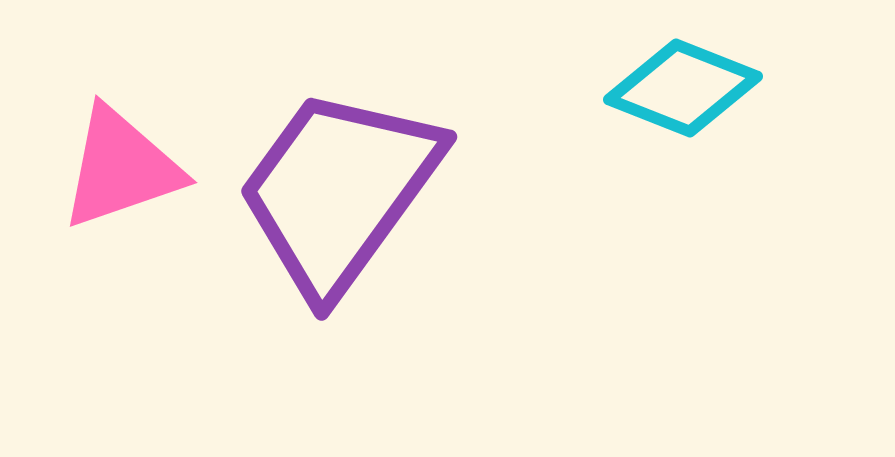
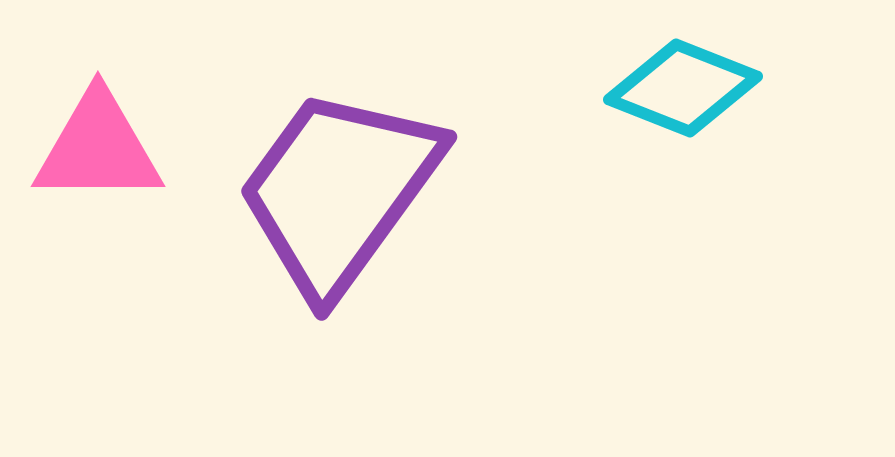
pink triangle: moved 23 px left, 20 px up; rotated 19 degrees clockwise
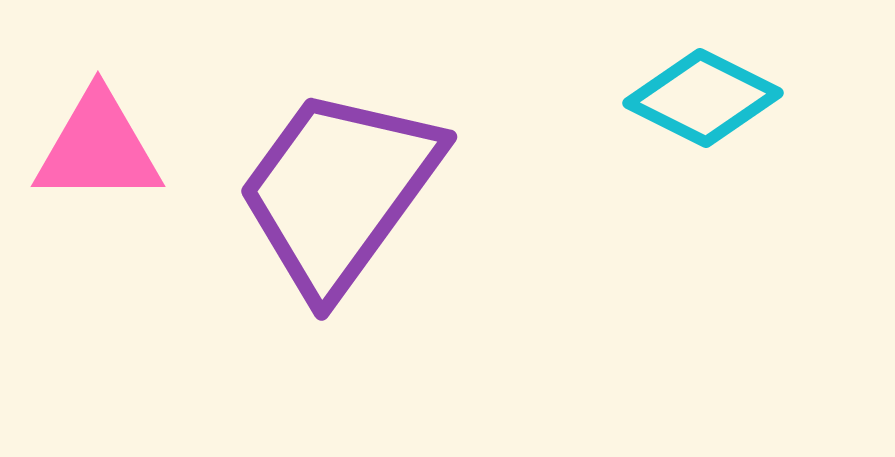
cyan diamond: moved 20 px right, 10 px down; rotated 5 degrees clockwise
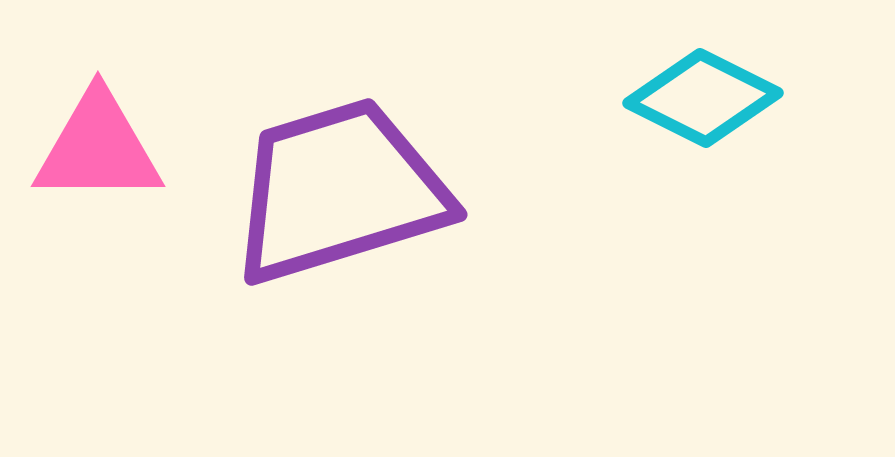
purple trapezoid: rotated 37 degrees clockwise
